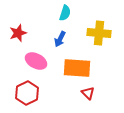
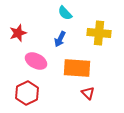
cyan semicircle: rotated 119 degrees clockwise
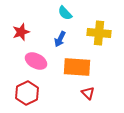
red star: moved 3 px right, 1 px up
orange rectangle: moved 1 px up
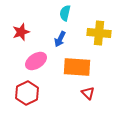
cyan semicircle: rotated 56 degrees clockwise
pink ellipse: rotated 60 degrees counterclockwise
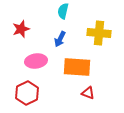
cyan semicircle: moved 2 px left, 2 px up
red star: moved 3 px up
pink ellipse: rotated 25 degrees clockwise
red triangle: rotated 24 degrees counterclockwise
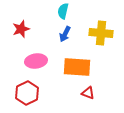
yellow cross: moved 2 px right
blue arrow: moved 5 px right, 5 px up
